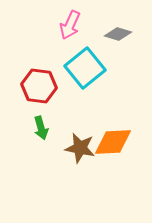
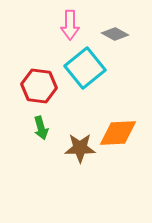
pink arrow: rotated 24 degrees counterclockwise
gray diamond: moved 3 px left; rotated 12 degrees clockwise
orange diamond: moved 5 px right, 9 px up
brown star: rotated 12 degrees counterclockwise
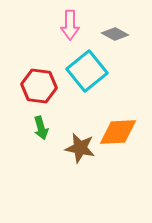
cyan square: moved 2 px right, 3 px down
orange diamond: moved 1 px up
brown star: rotated 12 degrees clockwise
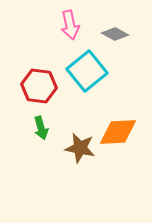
pink arrow: rotated 12 degrees counterclockwise
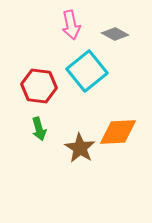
pink arrow: moved 1 px right
green arrow: moved 2 px left, 1 px down
brown star: rotated 20 degrees clockwise
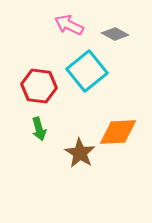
pink arrow: moved 2 px left; rotated 128 degrees clockwise
brown star: moved 5 px down
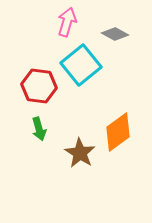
pink arrow: moved 2 px left, 3 px up; rotated 80 degrees clockwise
cyan square: moved 6 px left, 6 px up
orange diamond: rotated 33 degrees counterclockwise
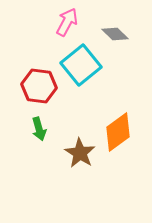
pink arrow: rotated 12 degrees clockwise
gray diamond: rotated 16 degrees clockwise
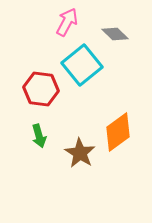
cyan square: moved 1 px right
red hexagon: moved 2 px right, 3 px down
green arrow: moved 7 px down
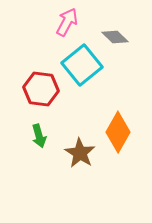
gray diamond: moved 3 px down
orange diamond: rotated 24 degrees counterclockwise
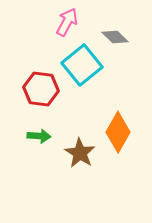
green arrow: rotated 70 degrees counterclockwise
